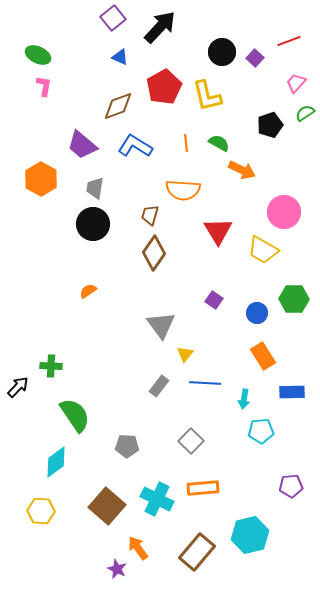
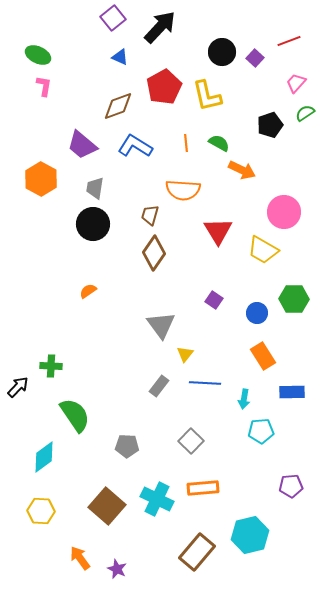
cyan diamond at (56, 462): moved 12 px left, 5 px up
orange arrow at (138, 548): moved 58 px left, 10 px down
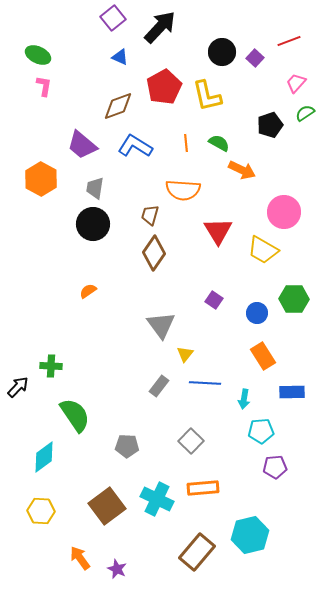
purple pentagon at (291, 486): moved 16 px left, 19 px up
brown square at (107, 506): rotated 12 degrees clockwise
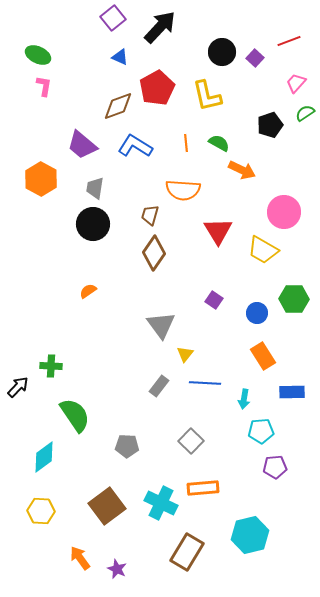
red pentagon at (164, 87): moved 7 px left, 1 px down
cyan cross at (157, 499): moved 4 px right, 4 px down
brown rectangle at (197, 552): moved 10 px left; rotated 9 degrees counterclockwise
